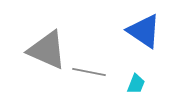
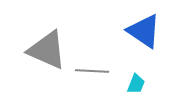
gray line: moved 3 px right, 1 px up; rotated 8 degrees counterclockwise
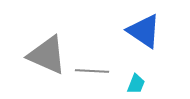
gray triangle: moved 5 px down
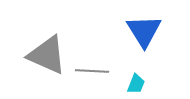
blue triangle: rotated 24 degrees clockwise
